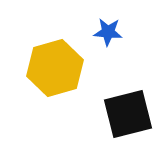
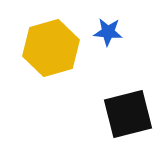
yellow hexagon: moved 4 px left, 20 px up
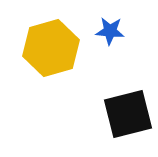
blue star: moved 2 px right, 1 px up
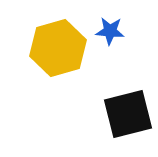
yellow hexagon: moved 7 px right
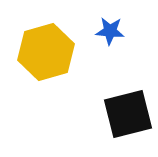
yellow hexagon: moved 12 px left, 4 px down
